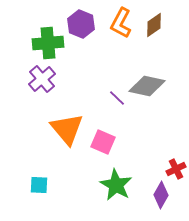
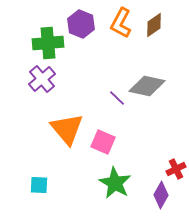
green star: moved 1 px left, 2 px up
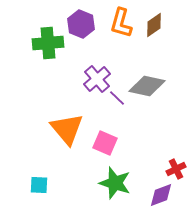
orange L-shape: rotated 12 degrees counterclockwise
purple cross: moved 55 px right
pink square: moved 2 px right, 1 px down
green star: rotated 12 degrees counterclockwise
purple diamond: rotated 40 degrees clockwise
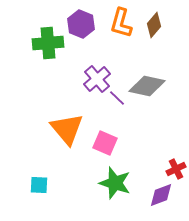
brown diamond: rotated 15 degrees counterclockwise
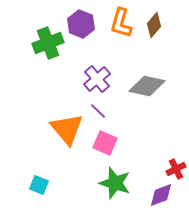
green cross: rotated 16 degrees counterclockwise
purple line: moved 19 px left, 13 px down
cyan square: rotated 18 degrees clockwise
